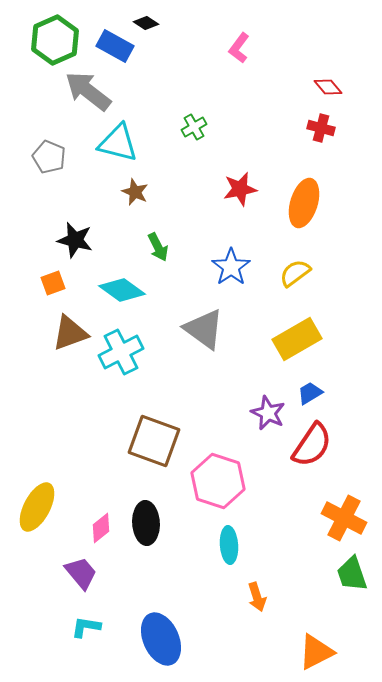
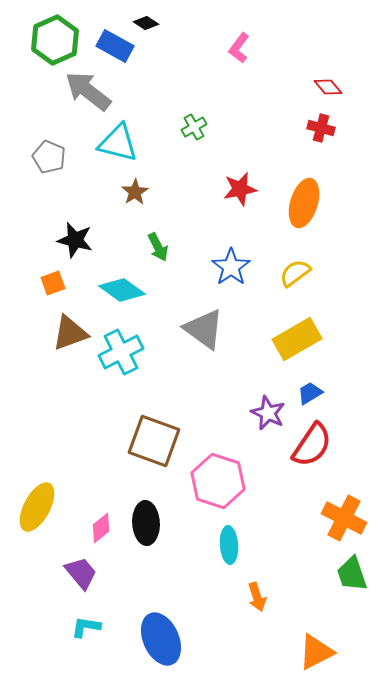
brown star: rotated 16 degrees clockwise
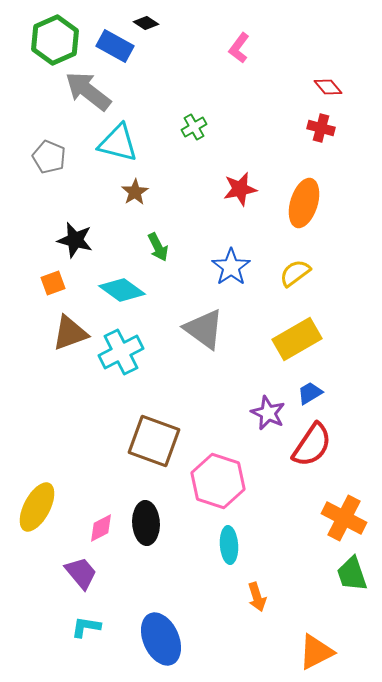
pink diamond: rotated 12 degrees clockwise
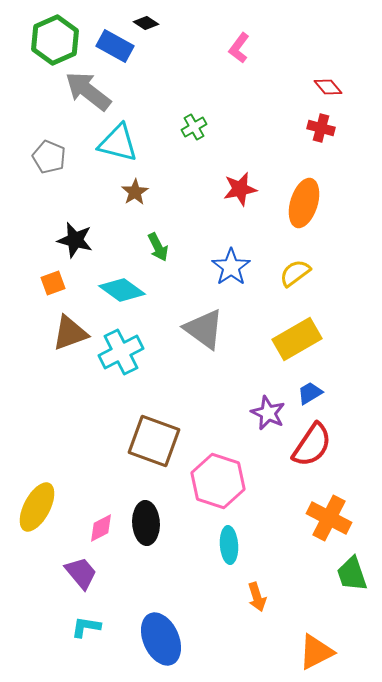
orange cross: moved 15 px left
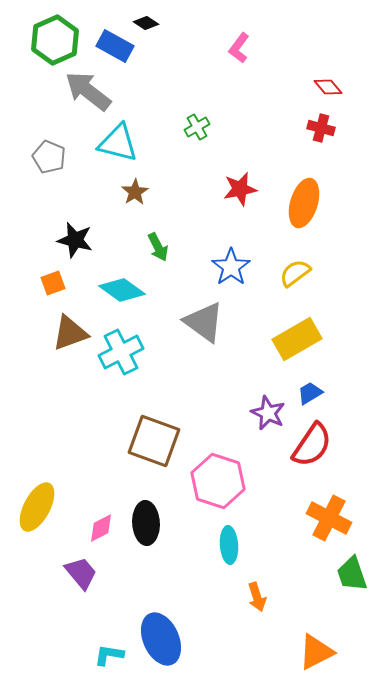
green cross: moved 3 px right
gray triangle: moved 7 px up
cyan L-shape: moved 23 px right, 28 px down
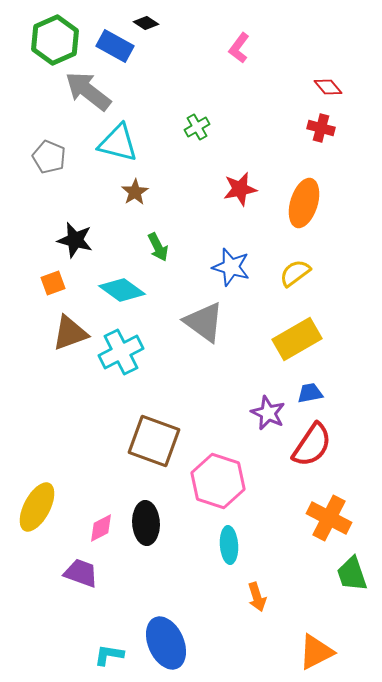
blue star: rotated 21 degrees counterclockwise
blue trapezoid: rotated 20 degrees clockwise
purple trapezoid: rotated 30 degrees counterclockwise
blue ellipse: moved 5 px right, 4 px down
